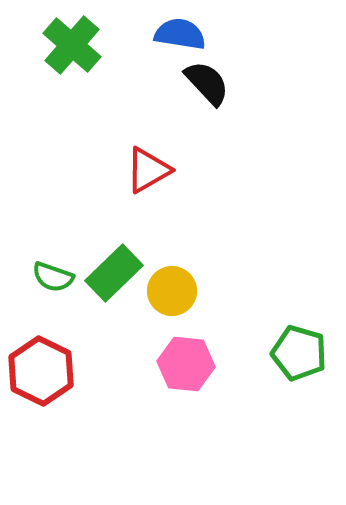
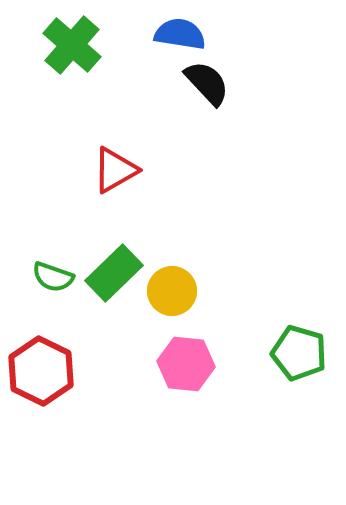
red triangle: moved 33 px left
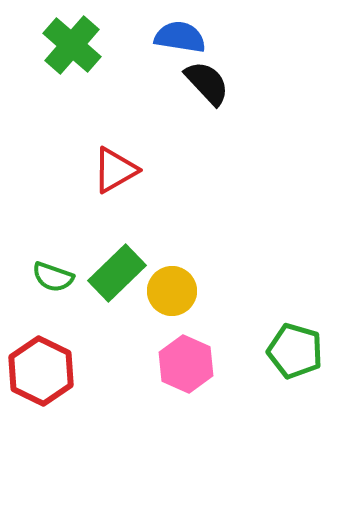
blue semicircle: moved 3 px down
green rectangle: moved 3 px right
green pentagon: moved 4 px left, 2 px up
pink hexagon: rotated 18 degrees clockwise
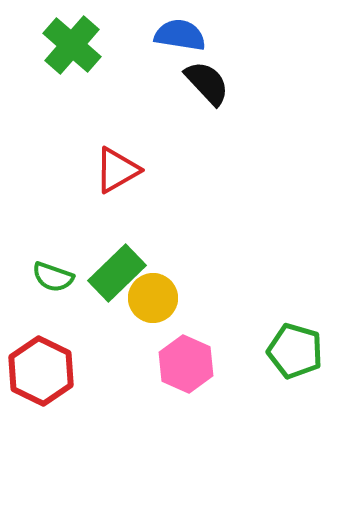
blue semicircle: moved 2 px up
red triangle: moved 2 px right
yellow circle: moved 19 px left, 7 px down
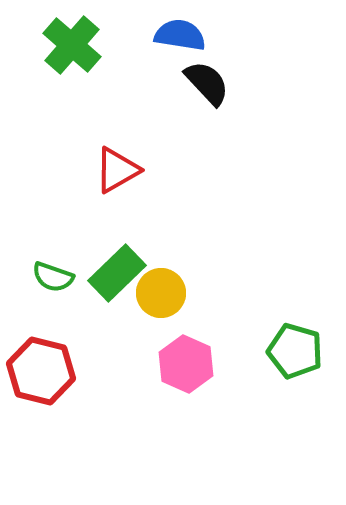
yellow circle: moved 8 px right, 5 px up
red hexagon: rotated 12 degrees counterclockwise
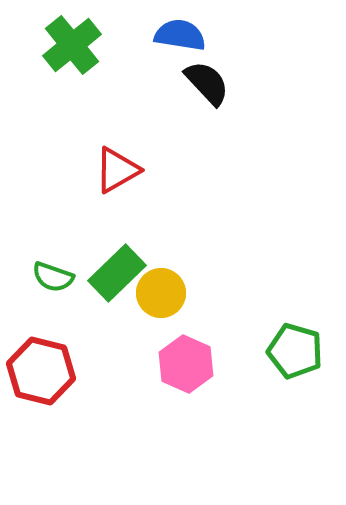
green cross: rotated 10 degrees clockwise
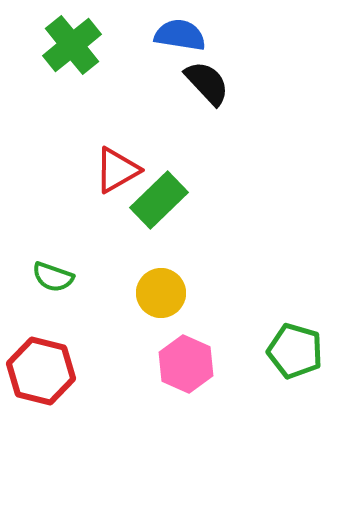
green rectangle: moved 42 px right, 73 px up
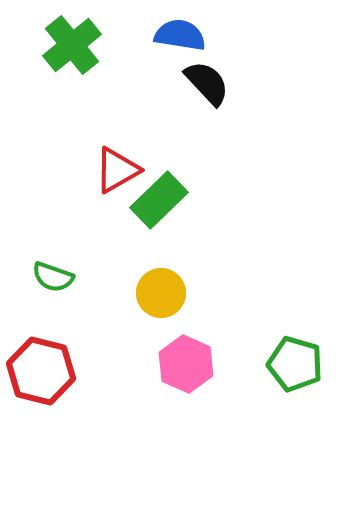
green pentagon: moved 13 px down
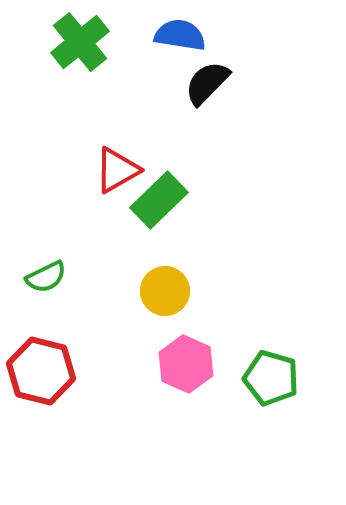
green cross: moved 8 px right, 3 px up
black semicircle: rotated 93 degrees counterclockwise
green semicircle: moved 7 px left; rotated 45 degrees counterclockwise
yellow circle: moved 4 px right, 2 px up
green pentagon: moved 24 px left, 14 px down
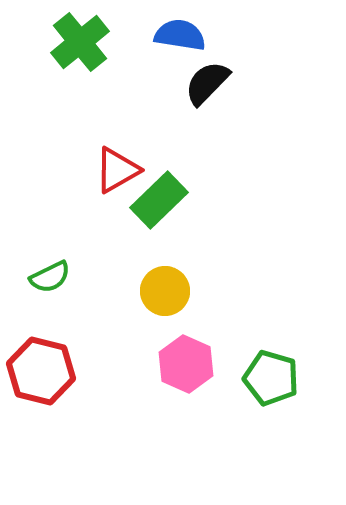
green semicircle: moved 4 px right
